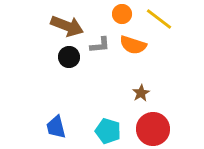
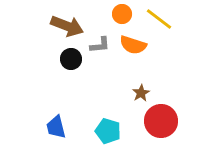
black circle: moved 2 px right, 2 px down
red circle: moved 8 px right, 8 px up
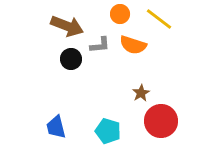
orange circle: moved 2 px left
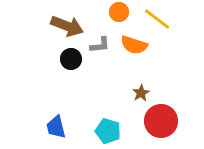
orange circle: moved 1 px left, 2 px up
yellow line: moved 2 px left
orange semicircle: moved 1 px right
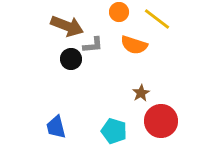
gray L-shape: moved 7 px left
cyan pentagon: moved 6 px right
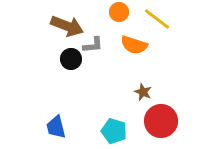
brown star: moved 2 px right, 1 px up; rotated 18 degrees counterclockwise
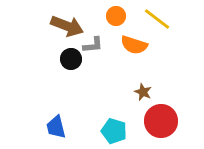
orange circle: moved 3 px left, 4 px down
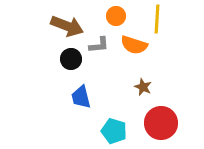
yellow line: rotated 56 degrees clockwise
gray L-shape: moved 6 px right
brown star: moved 5 px up
red circle: moved 2 px down
blue trapezoid: moved 25 px right, 30 px up
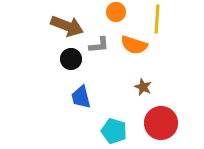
orange circle: moved 4 px up
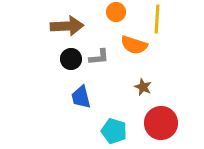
brown arrow: rotated 24 degrees counterclockwise
gray L-shape: moved 12 px down
